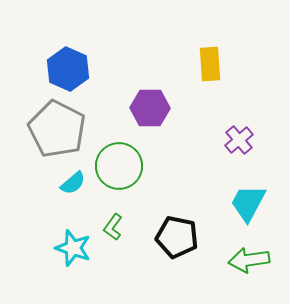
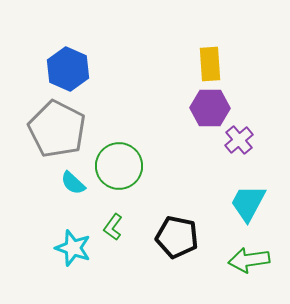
purple hexagon: moved 60 px right
cyan semicircle: rotated 84 degrees clockwise
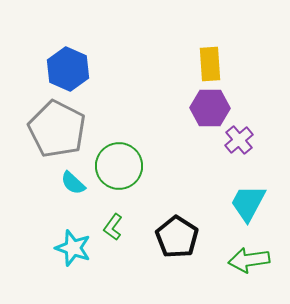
black pentagon: rotated 21 degrees clockwise
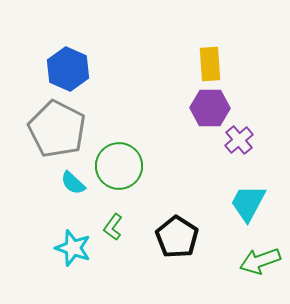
green arrow: moved 11 px right, 1 px down; rotated 12 degrees counterclockwise
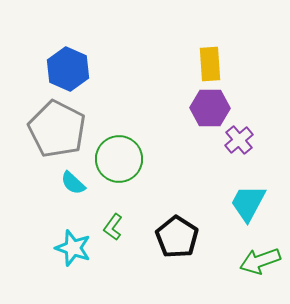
green circle: moved 7 px up
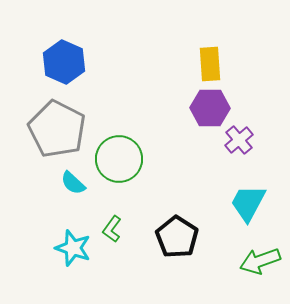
blue hexagon: moved 4 px left, 7 px up
green L-shape: moved 1 px left, 2 px down
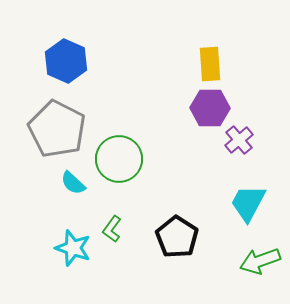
blue hexagon: moved 2 px right, 1 px up
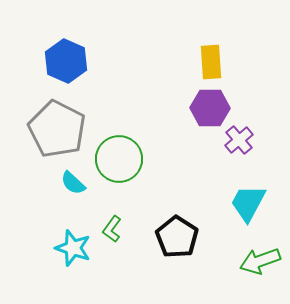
yellow rectangle: moved 1 px right, 2 px up
